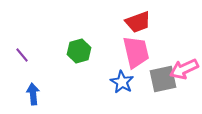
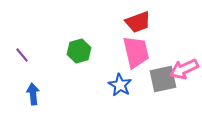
blue star: moved 2 px left, 3 px down
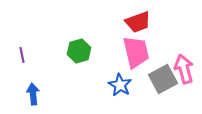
purple line: rotated 28 degrees clockwise
pink arrow: rotated 100 degrees clockwise
gray square: rotated 16 degrees counterclockwise
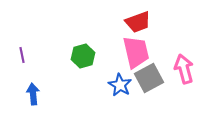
green hexagon: moved 4 px right, 5 px down
gray square: moved 14 px left, 1 px up
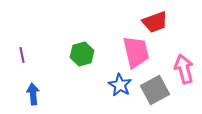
red trapezoid: moved 17 px right
green hexagon: moved 1 px left, 2 px up
gray square: moved 6 px right, 12 px down
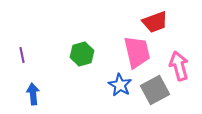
pink trapezoid: moved 1 px right
pink arrow: moved 5 px left, 3 px up
